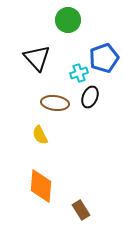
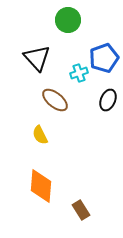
black ellipse: moved 18 px right, 3 px down
brown ellipse: moved 3 px up; rotated 32 degrees clockwise
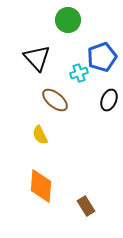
blue pentagon: moved 2 px left, 1 px up
black ellipse: moved 1 px right
brown rectangle: moved 5 px right, 4 px up
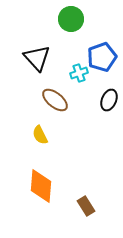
green circle: moved 3 px right, 1 px up
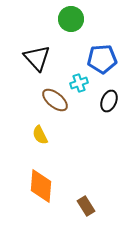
blue pentagon: moved 2 px down; rotated 16 degrees clockwise
cyan cross: moved 10 px down
black ellipse: moved 1 px down
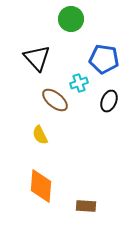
blue pentagon: moved 2 px right; rotated 12 degrees clockwise
brown rectangle: rotated 54 degrees counterclockwise
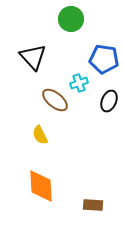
black triangle: moved 4 px left, 1 px up
orange diamond: rotated 8 degrees counterclockwise
brown rectangle: moved 7 px right, 1 px up
